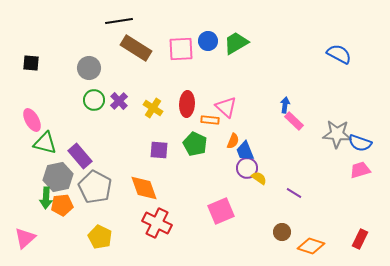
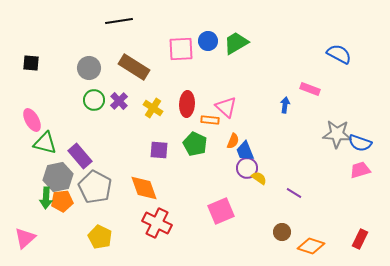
brown rectangle at (136, 48): moved 2 px left, 19 px down
pink rectangle at (294, 121): moved 16 px right, 32 px up; rotated 24 degrees counterclockwise
orange pentagon at (62, 205): moved 4 px up
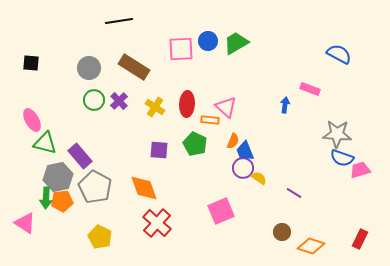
yellow cross at (153, 108): moved 2 px right, 1 px up
blue semicircle at (360, 143): moved 18 px left, 15 px down
purple circle at (247, 168): moved 4 px left
red cross at (157, 223): rotated 16 degrees clockwise
pink triangle at (25, 238): moved 15 px up; rotated 45 degrees counterclockwise
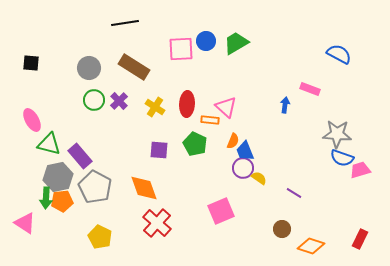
black line at (119, 21): moved 6 px right, 2 px down
blue circle at (208, 41): moved 2 px left
green triangle at (45, 143): moved 4 px right, 1 px down
brown circle at (282, 232): moved 3 px up
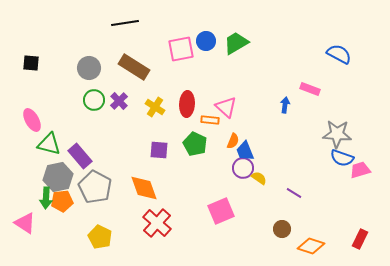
pink square at (181, 49): rotated 8 degrees counterclockwise
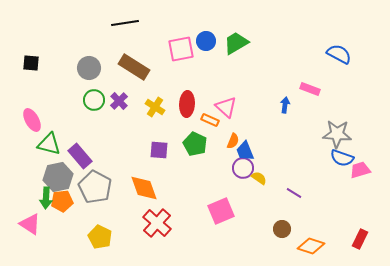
orange rectangle at (210, 120): rotated 18 degrees clockwise
pink triangle at (25, 223): moved 5 px right, 1 px down
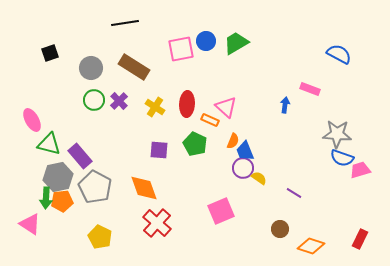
black square at (31, 63): moved 19 px right, 10 px up; rotated 24 degrees counterclockwise
gray circle at (89, 68): moved 2 px right
brown circle at (282, 229): moved 2 px left
